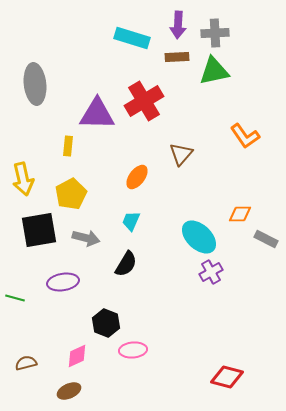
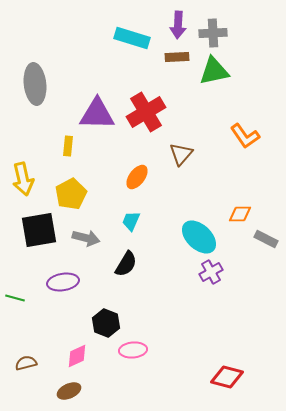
gray cross: moved 2 px left
red cross: moved 2 px right, 11 px down
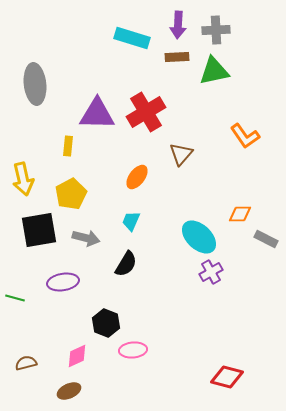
gray cross: moved 3 px right, 3 px up
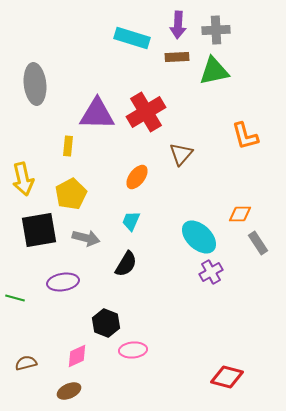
orange L-shape: rotated 20 degrees clockwise
gray rectangle: moved 8 px left, 4 px down; rotated 30 degrees clockwise
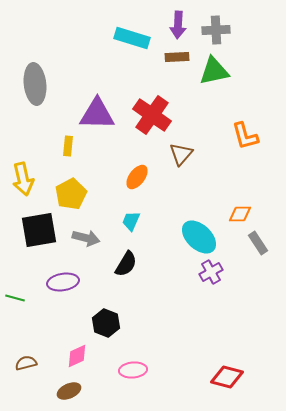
red cross: moved 6 px right, 3 px down; rotated 24 degrees counterclockwise
pink ellipse: moved 20 px down
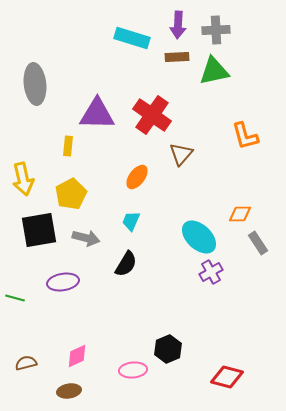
black hexagon: moved 62 px right, 26 px down; rotated 16 degrees clockwise
brown ellipse: rotated 15 degrees clockwise
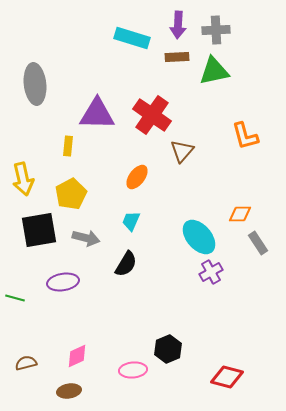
brown triangle: moved 1 px right, 3 px up
cyan ellipse: rotated 6 degrees clockwise
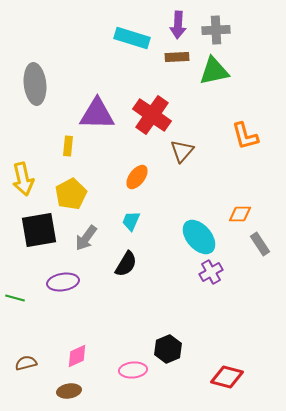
gray arrow: rotated 112 degrees clockwise
gray rectangle: moved 2 px right, 1 px down
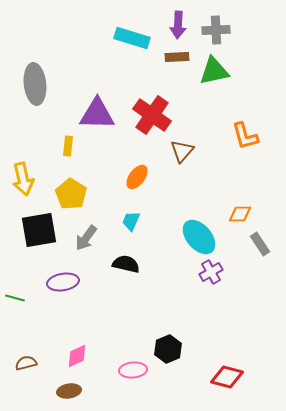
yellow pentagon: rotated 12 degrees counterclockwise
black semicircle: rotated 108 degrees counterclockwise
